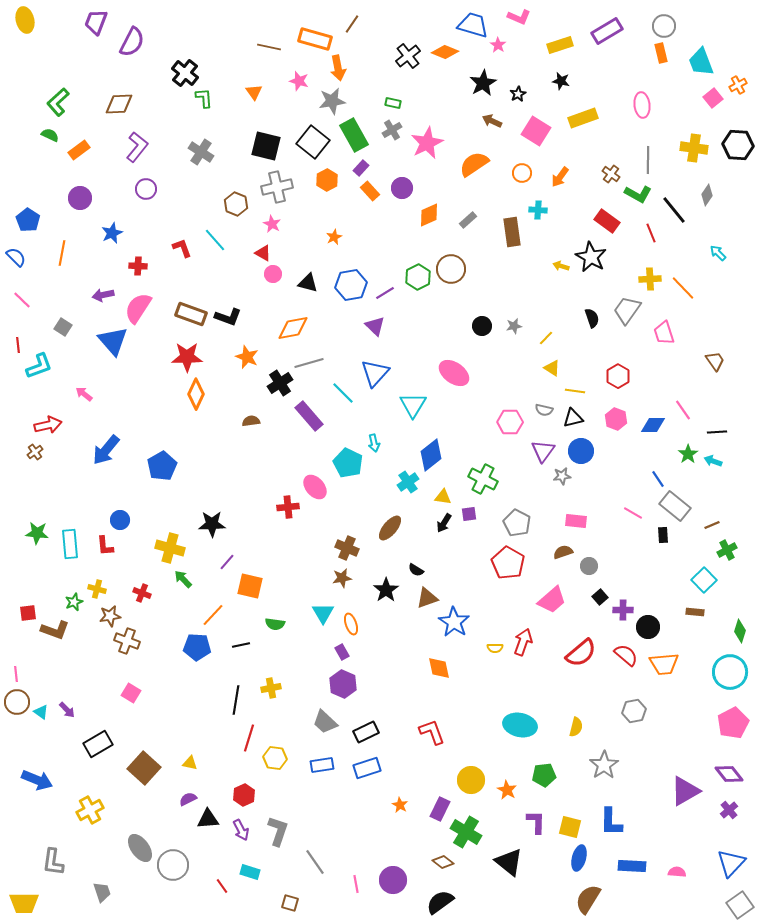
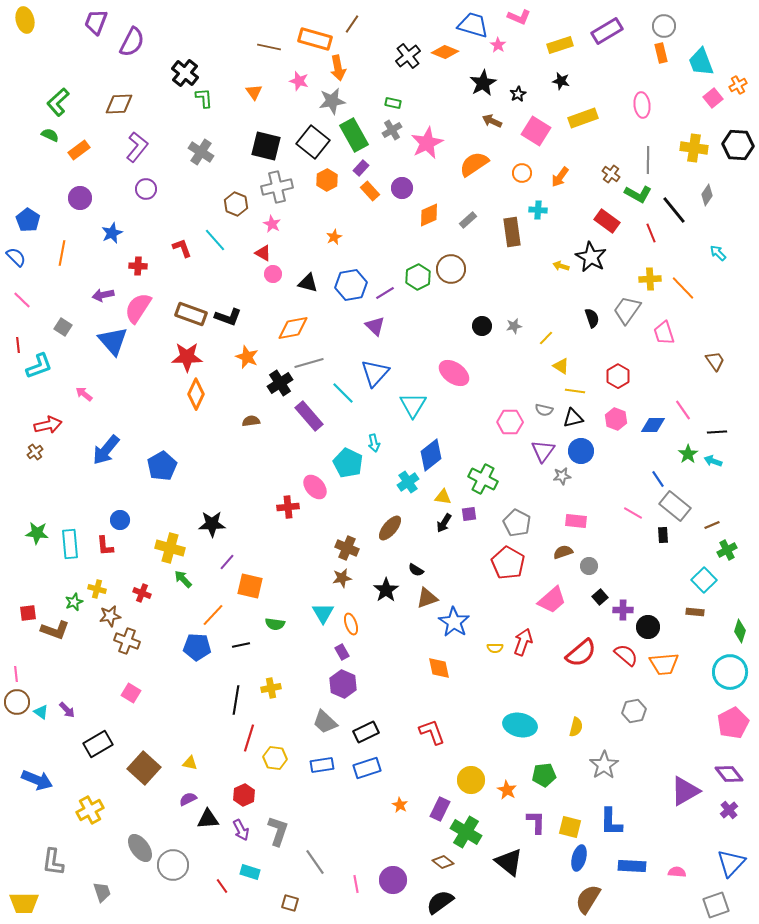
yellow triangle at (552, 368): moved 9 px right, 2 px up
gray square at (740, 905): moved 24 px left; rotated 16 degrees clockwise
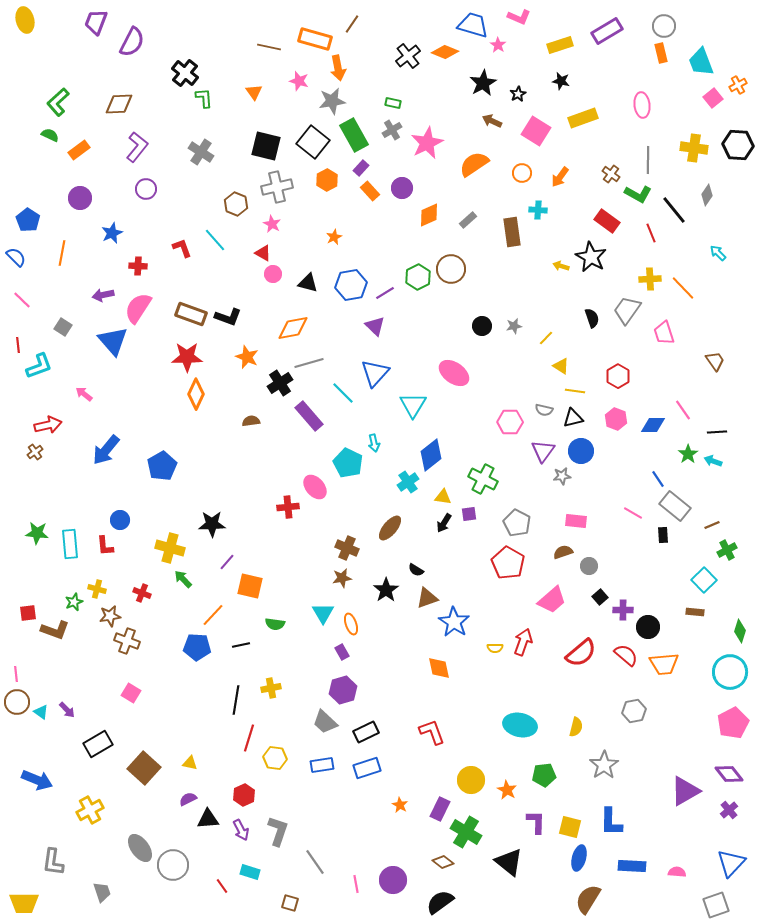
purple hexagon at (343, 684): moved 6 px down; rotated 20 degrees clockwise
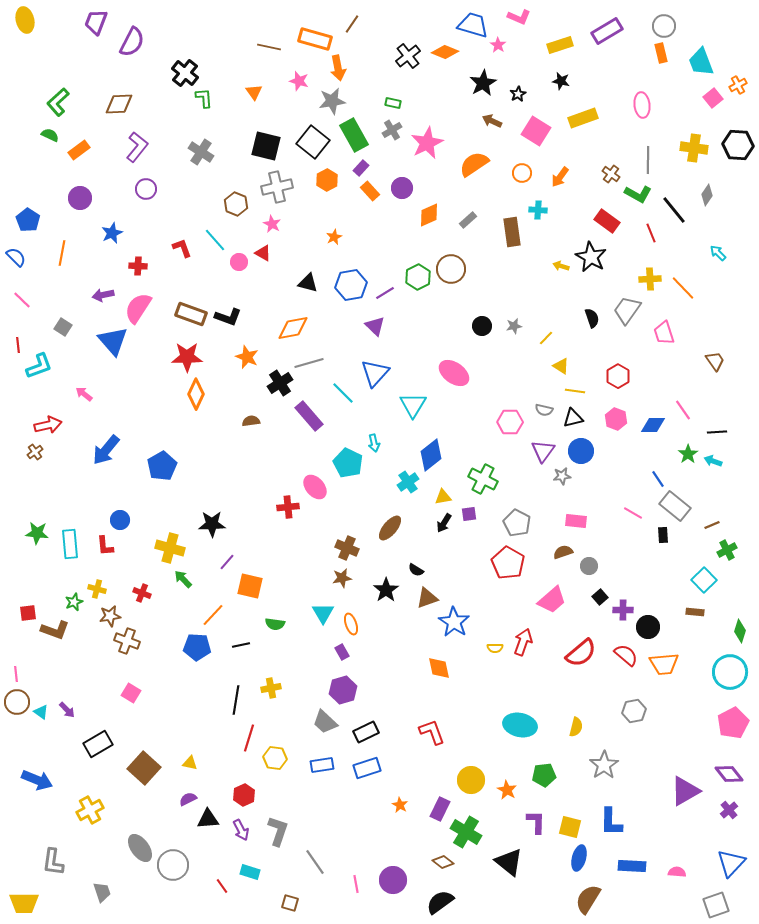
pink circle at (273, 274): moved 34 px left, 12 px up
yellow triangle at (443, 497): rotated 18 degrees counterclockwise
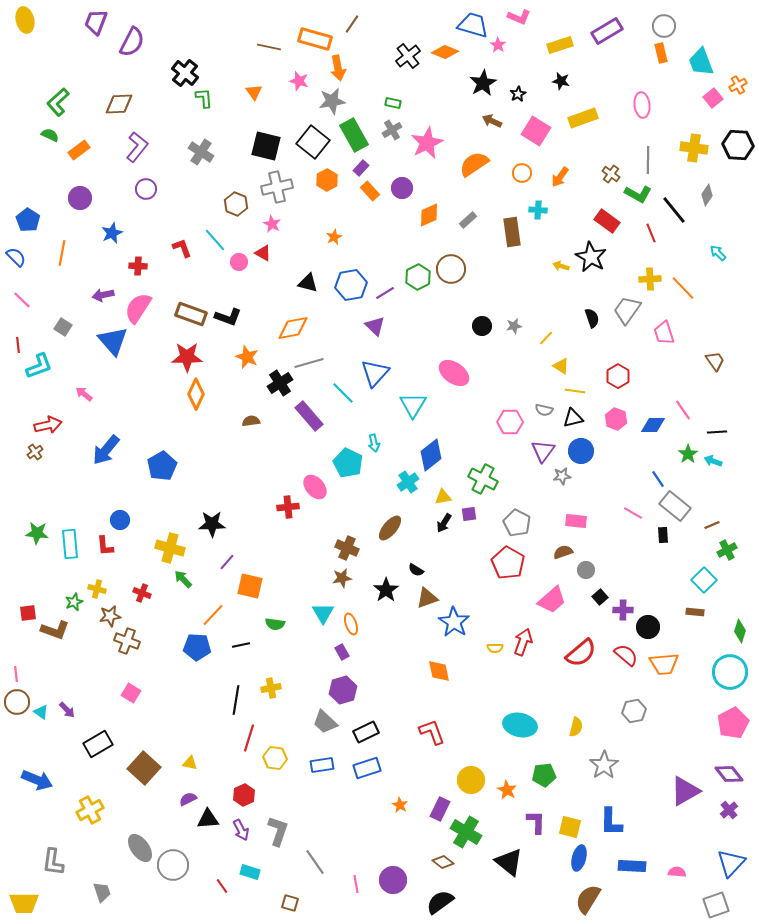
gray circle at (589, 566): moved 3 px left, 4 px down
orange diamond at (439, 668): moved 3 px down
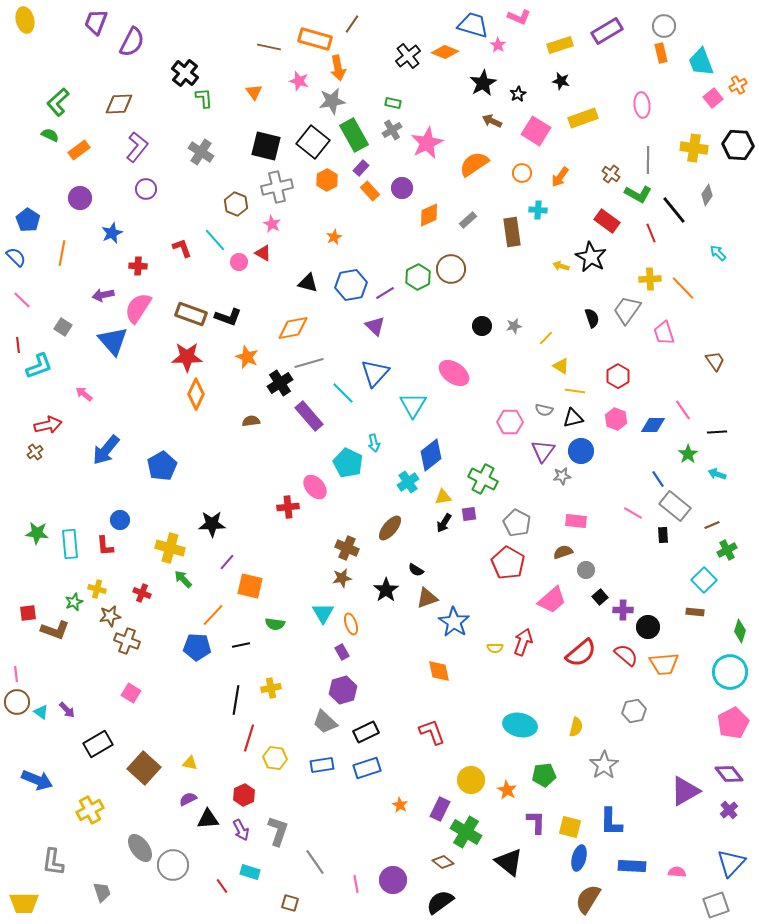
cyan arrow at (713, 461): moved 4 px right, 13 px down
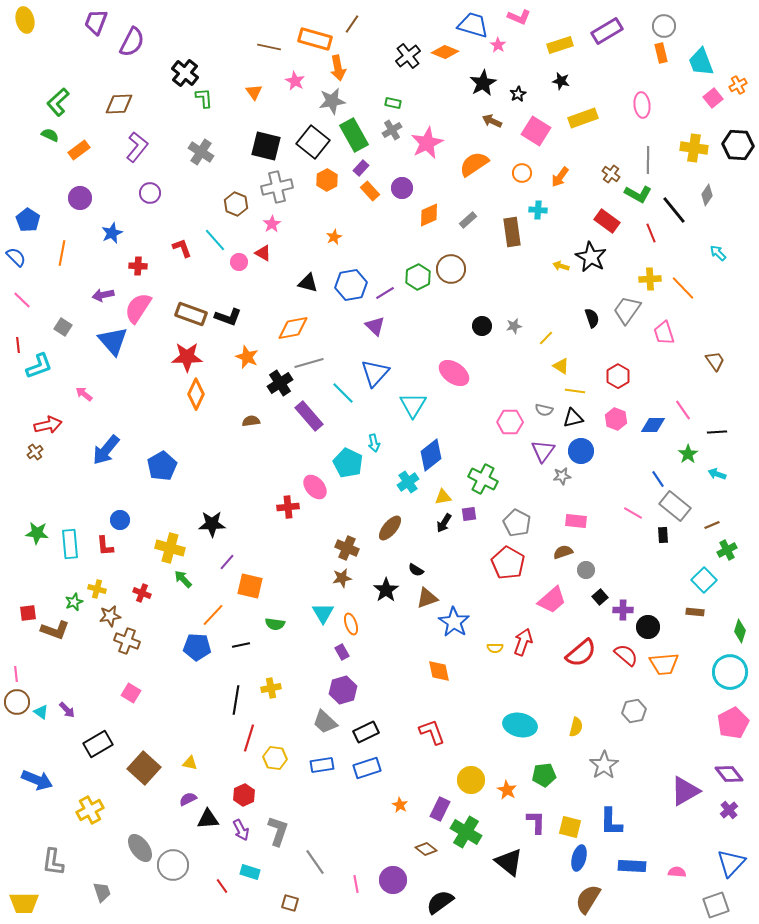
pink star at (299, 81): moved 4 px left; rotated 12 degrees clockwise
purple circle at (146, 189): moved 4 px right, 4 px down
pink star at (272, 224): rotated 12 degrees clockwise
brown diamond at (443, 862): moved 17 px left, 13 px up
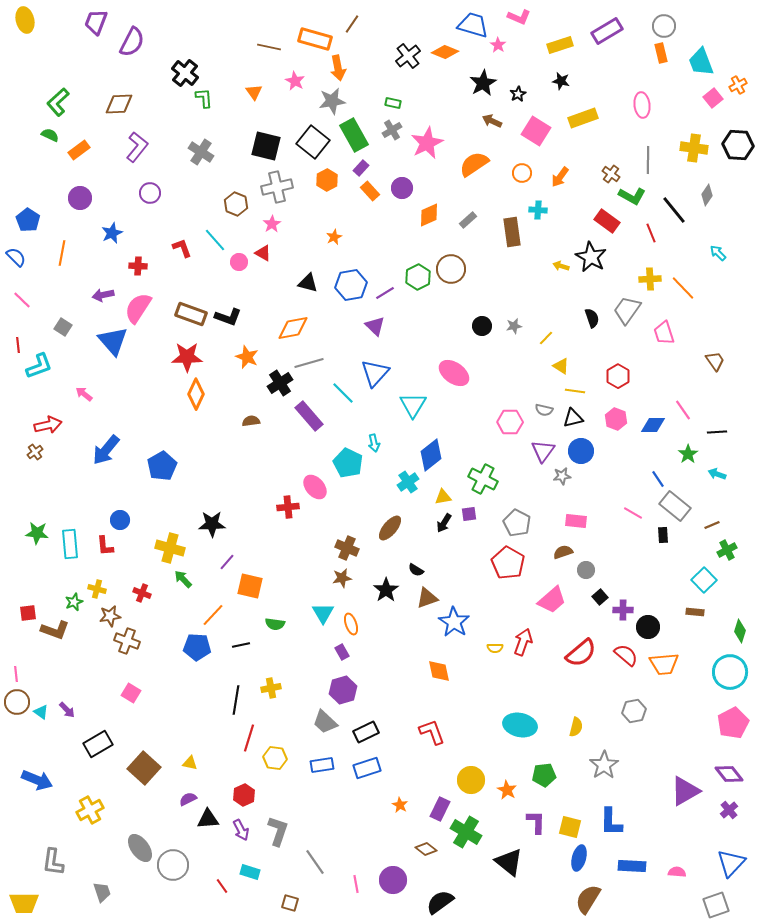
green L-shape at (638, 194): moved 6 px left, 2 px down
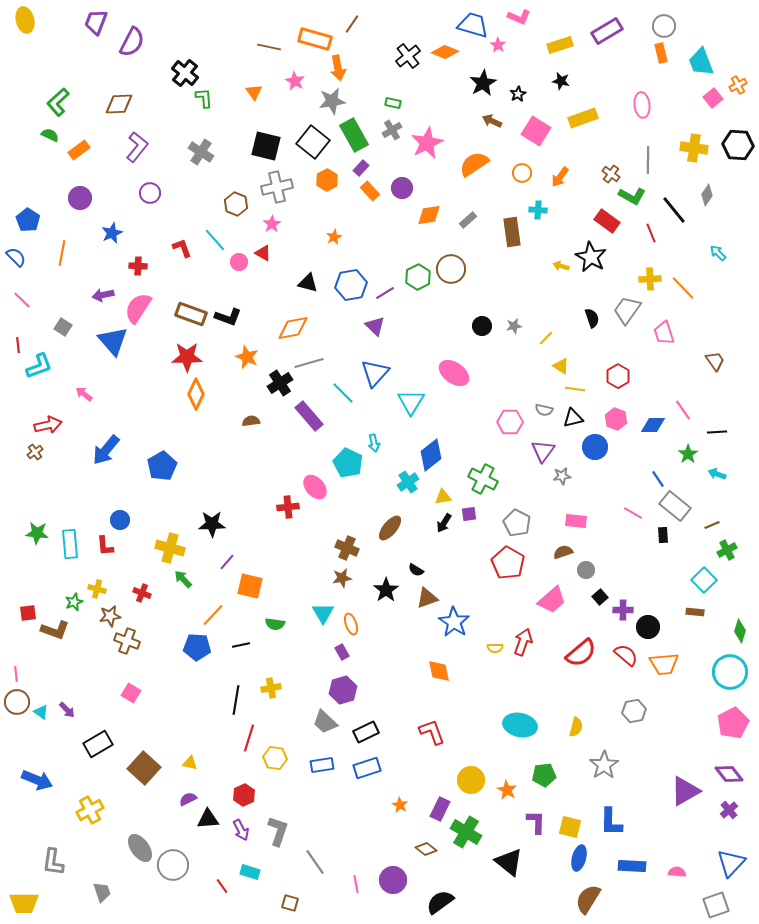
orange diamond at (429, 215): rotated 15 degrees clockwise
yellow line at (575, 391): moved 2 px up
cyan triangle at (413, 405): moved 2 px left, 3 px up
blue circle at (581, 451): moved 14 px right, 4 px up
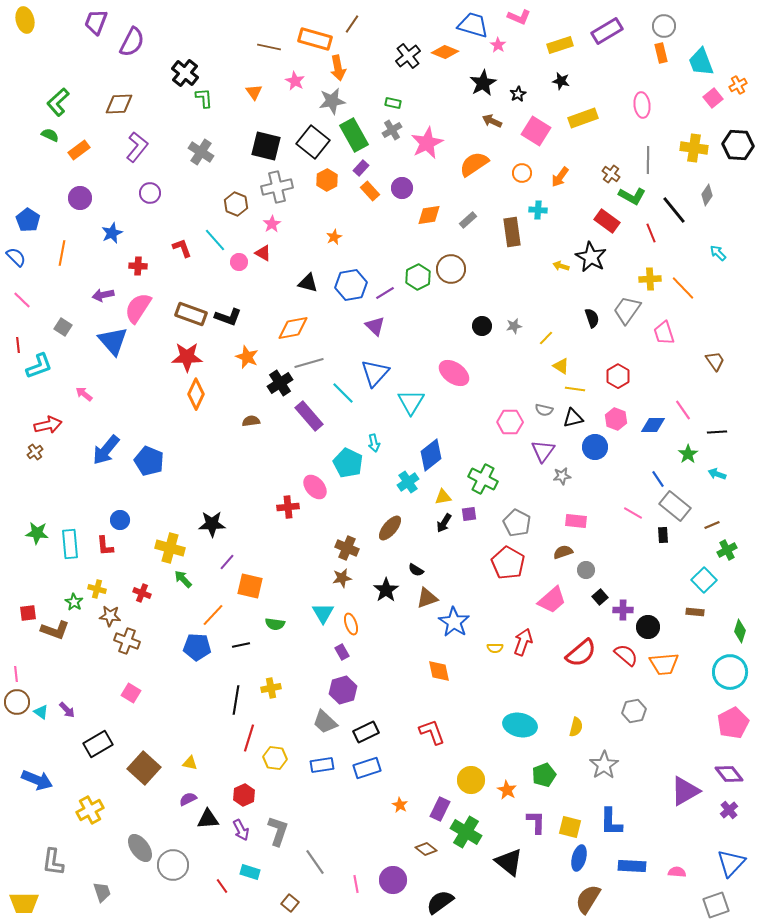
blue pentagon at (162, 466): moved 13 px left, 5 px up; rotated 20 degrees counterclockwise
green star at (74, 602): rotated 18 degrees counterclockwise
brown star at (110, 616): rotated 15 degrees clockwise
green pentagon at (544, 775): rotated 15 degrees counterclockwise
brown square at (290, 903): rotated 24 degrees clockwise
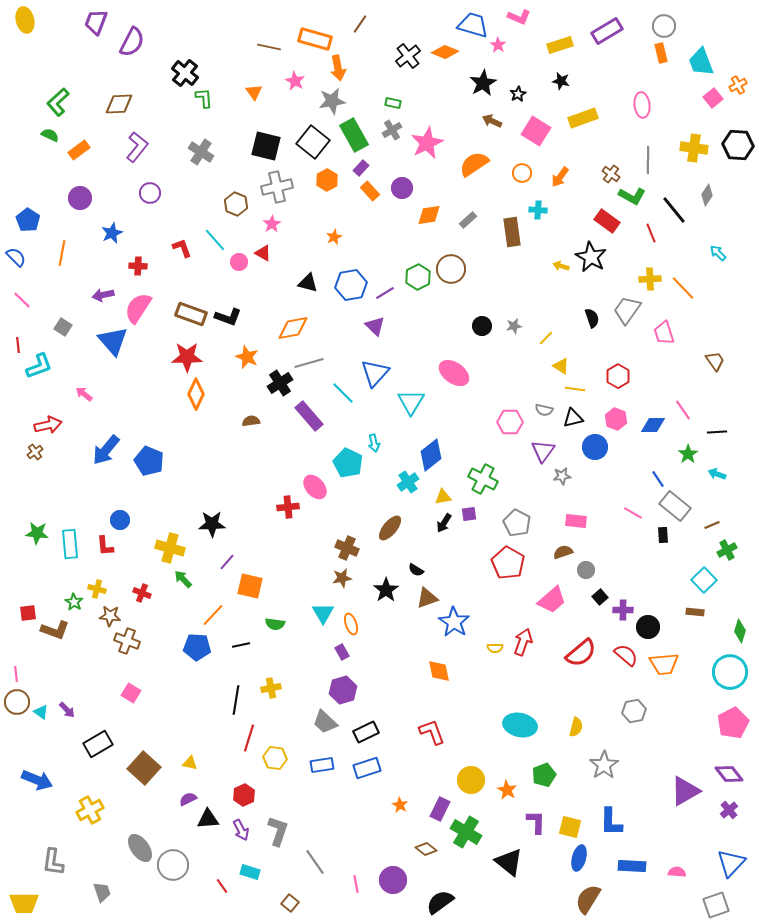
brown line at (352, 24): moved 8 px right
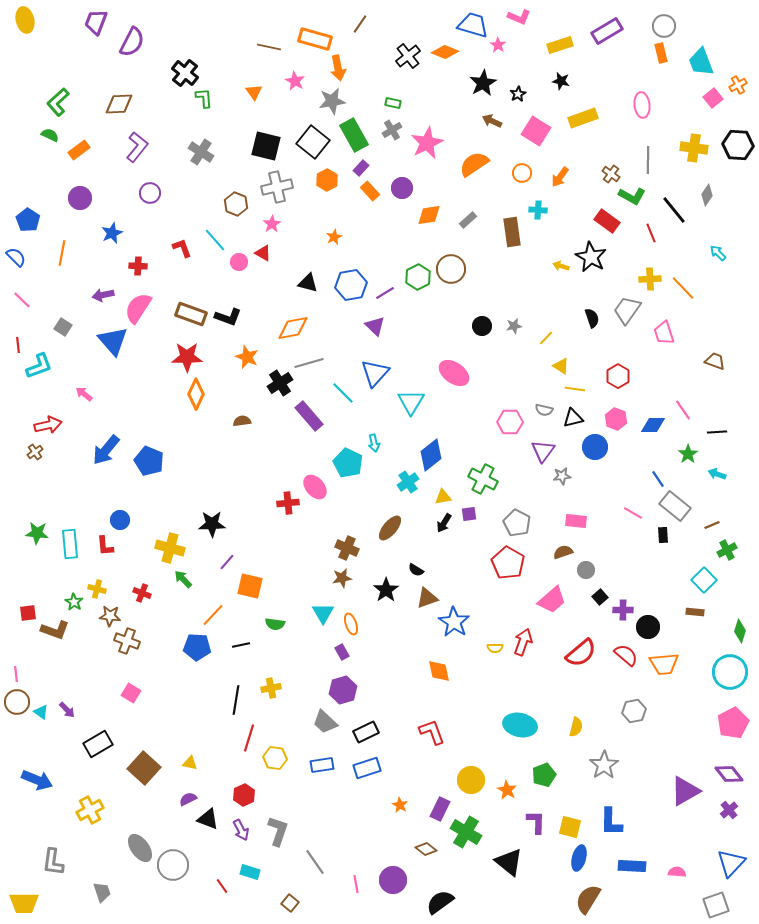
brown trapezoid at (715, 361): rotated 35 degrees counterclockwise
brown semicircle at (251, 421): moved 9 px left
red cross at (288, 507): moved 4 px up
black triangle at (208, 819): rotated 25 degrees clockwise
